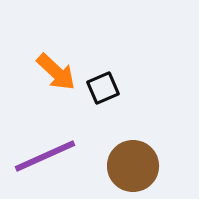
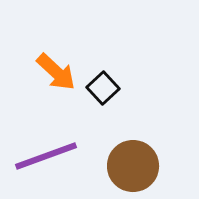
black square: rotated 20 degrees counterclockwise
purple line: moved 1 px right; rotated 4 degrees clockwise
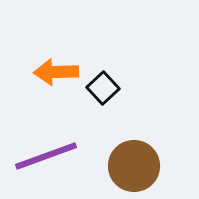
orange arrow: rotated 135 degrees clockwise
brown circle: moved 1 px right
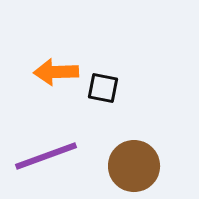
black square: rotated 36 degrees counterclockwise
